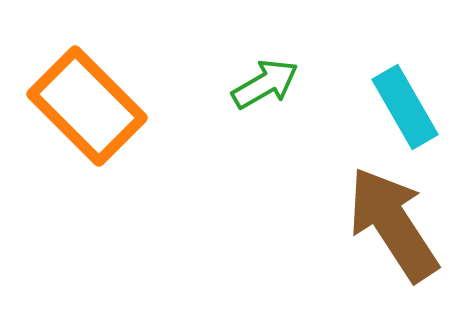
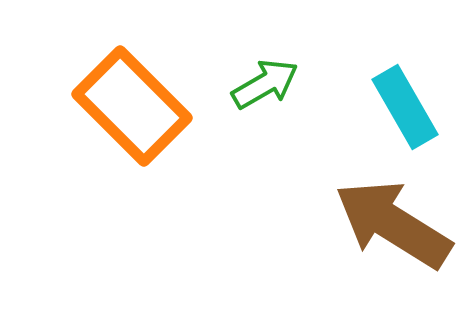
orange rectangle: moved 45 px right
brown arrow: rotated 25 degrees counterclockwise
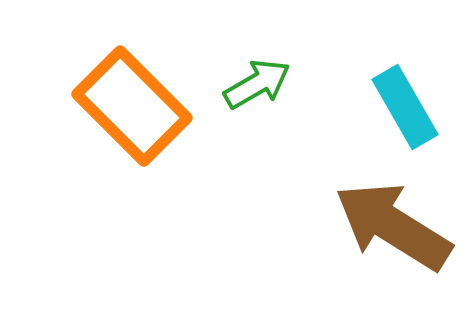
green arrow: moved 8 px left
brown arrow: moved 2 px down
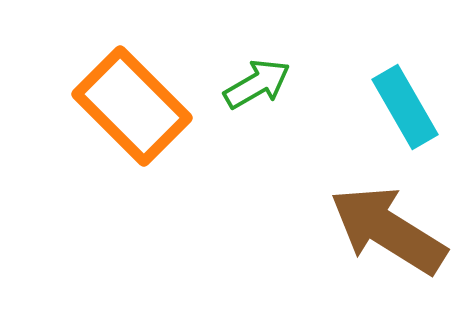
brown arrow: moved 5 px left, 4 px down
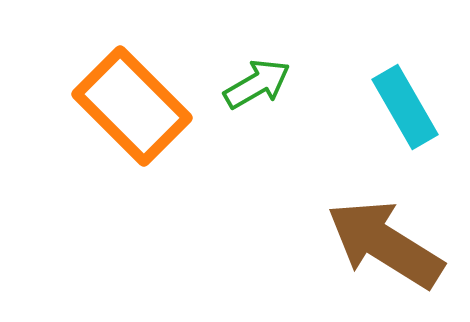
brown arrow: moved 3 px left, 14 px down
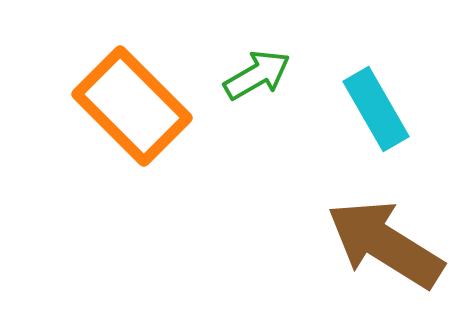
green arrow: moved 9 px up
cyan rectangle: moved 29 px left, 2 px down
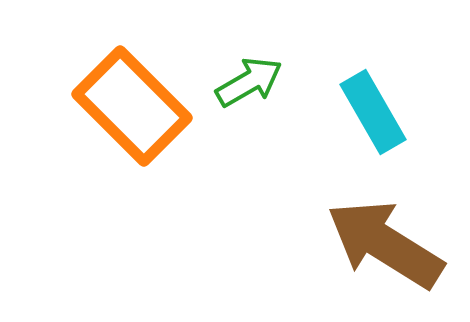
green arrow: moved 8 px left, 7 px down
cyan rectangle: moved 3 px left, 3 px down
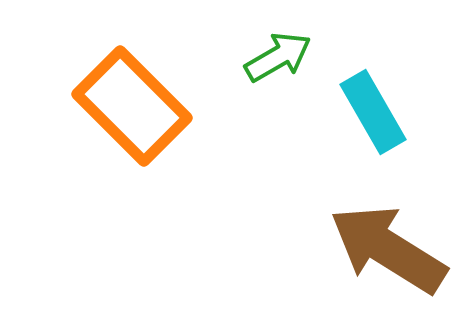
green arrow: moved 29 px right, 25 px up
brown arrow: moved 3 px right, 5 px down
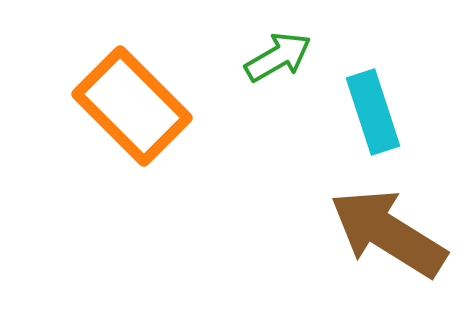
cyan rectangle: rotated 12 degrees clockwise
brown arrow: moved 16 px up
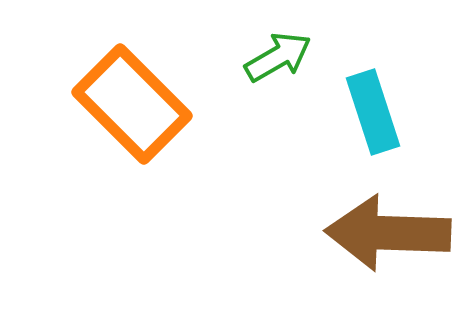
orange rectangle: moved 2 px up
brown arrow: rotated 30 degrees counterclockwise
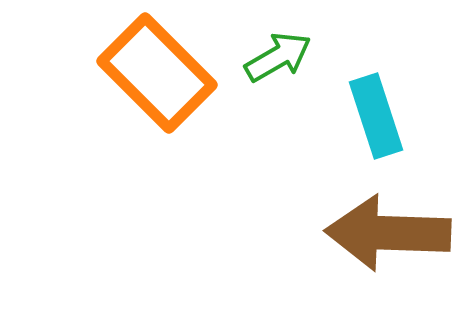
orange rectangle: moved 25 px right, 31 px up
cyan rectangle: moved 3 px right, 4 px down
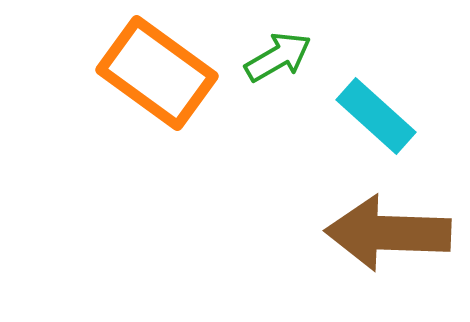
orange rectangle: rotated 9 degrees counterclockwise
cyan rectangle: rotated 30 degrees counterclockwise
